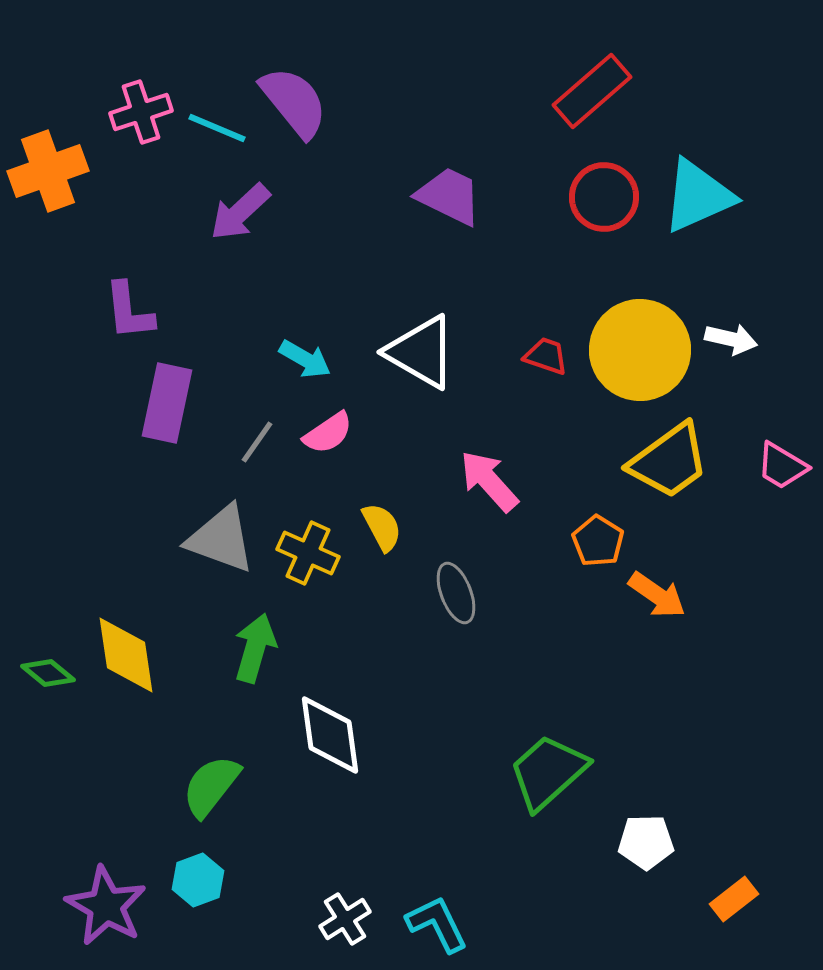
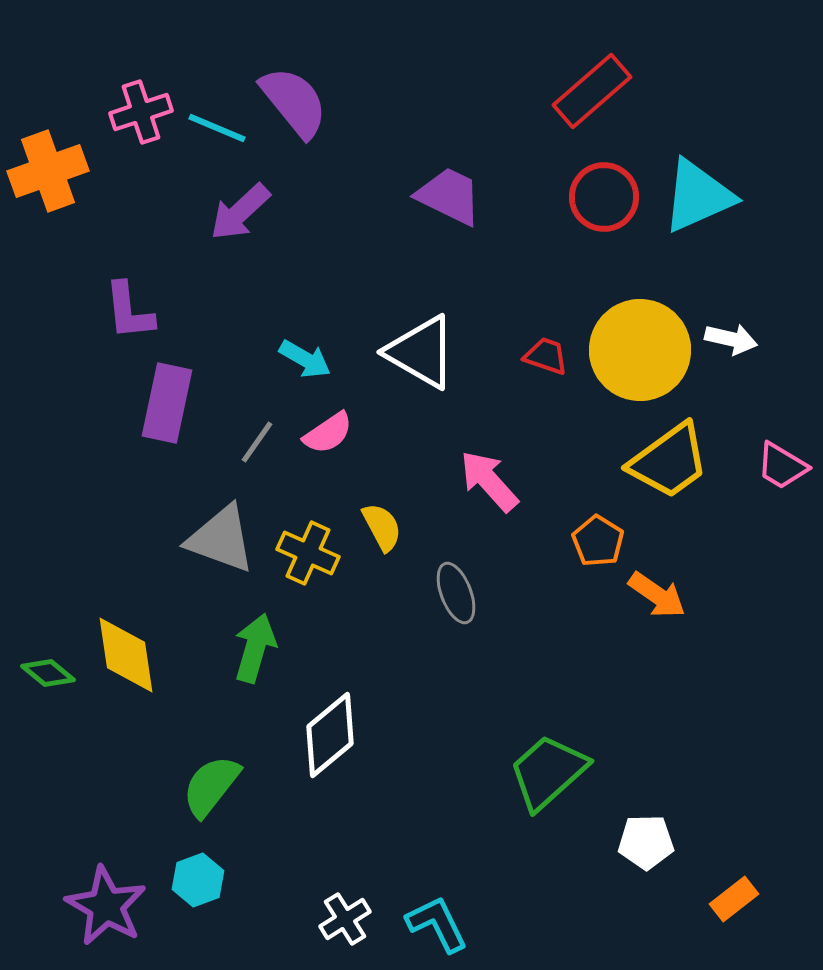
white diamond: rotated 58 degrees clockwise
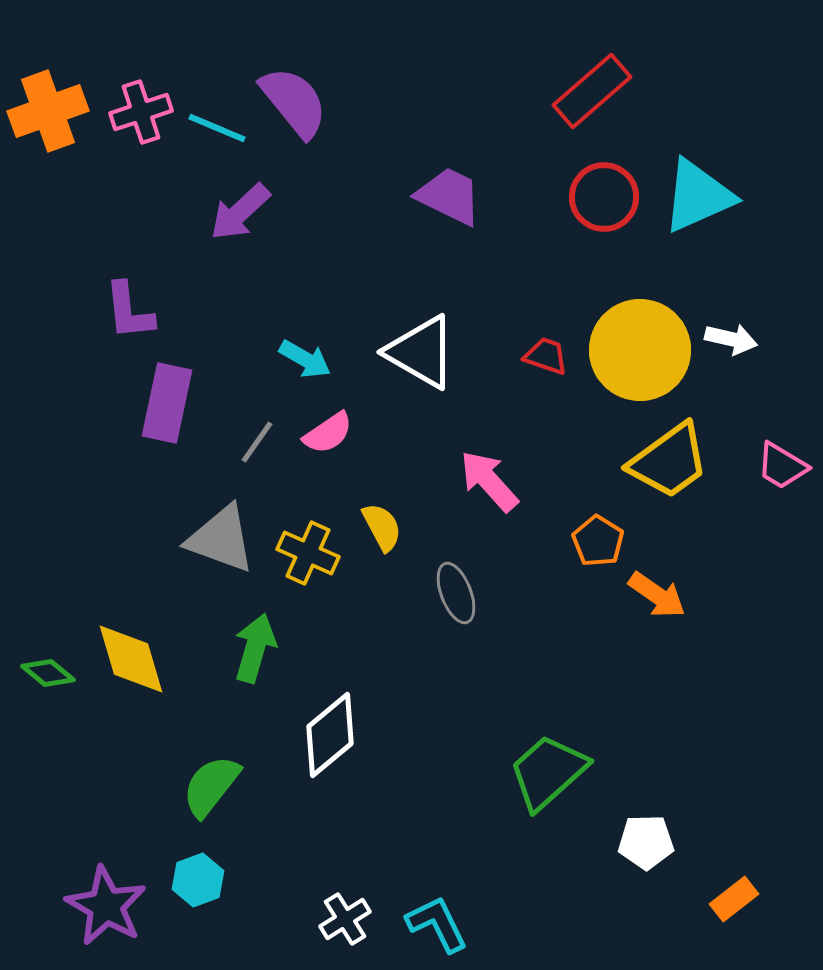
orange cross: moved 60 px up
yellow diamond: moved 5 px right, 4 px down; rotated 8 degrees counterclockwise
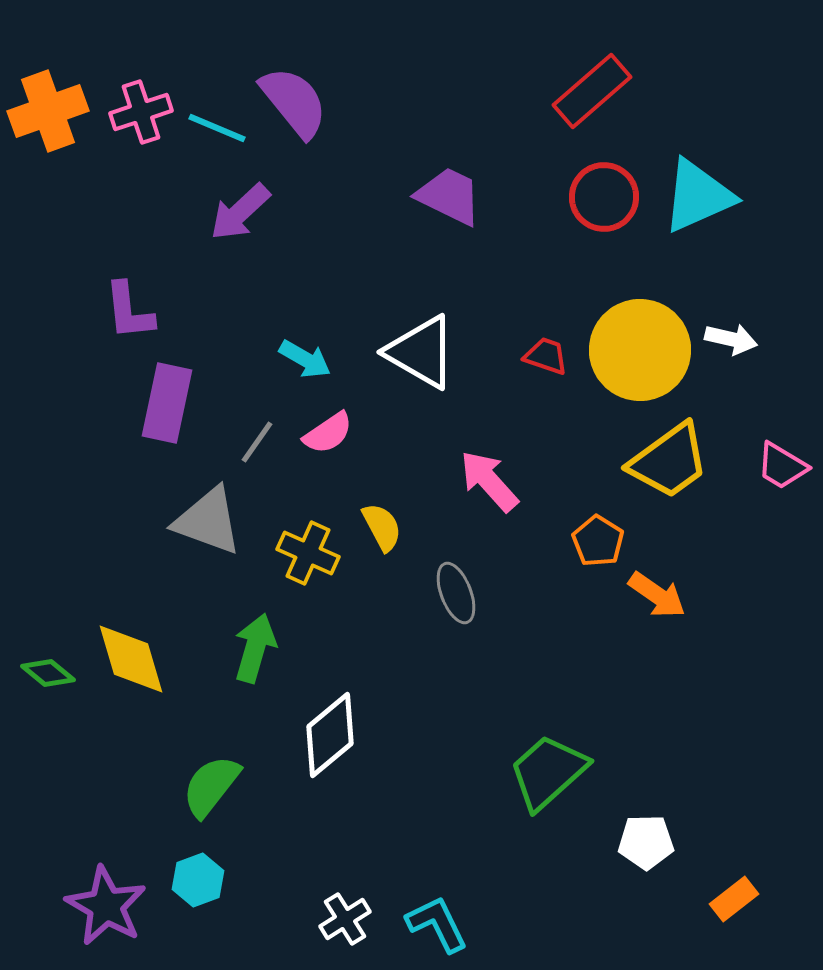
gray triangle: moved 13 px left, 18 px up
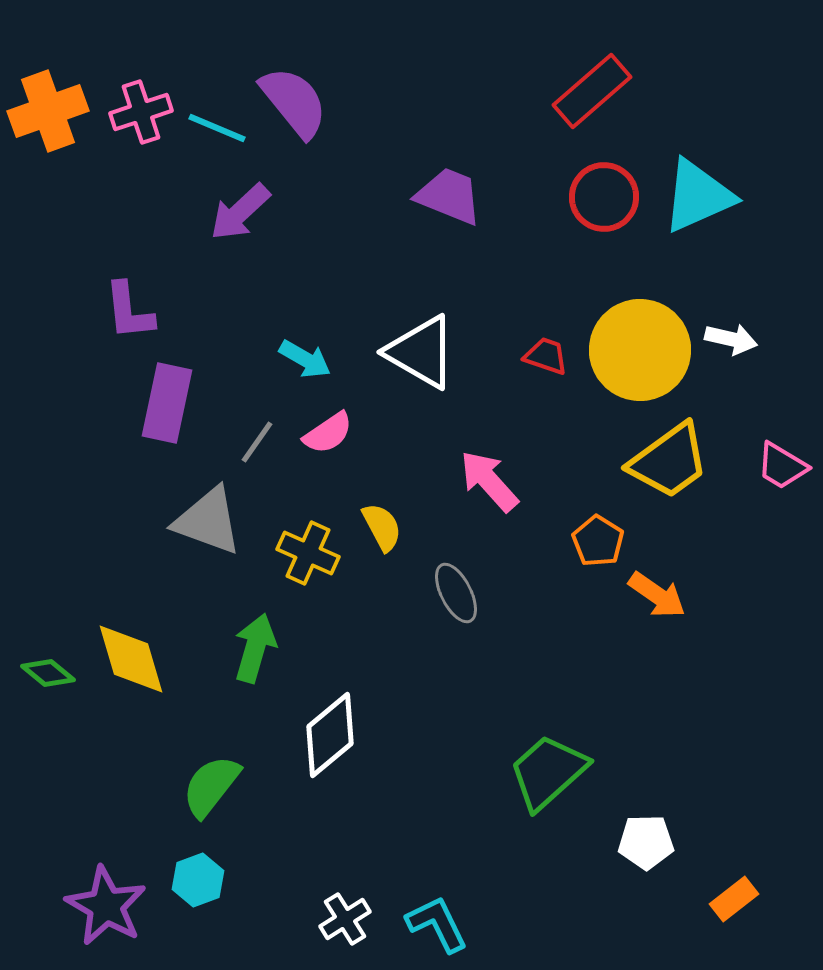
purple trapezoid: rotated 4 degrees counterclockwise
gray ellipse: rotated 6 degrees counterclockwise
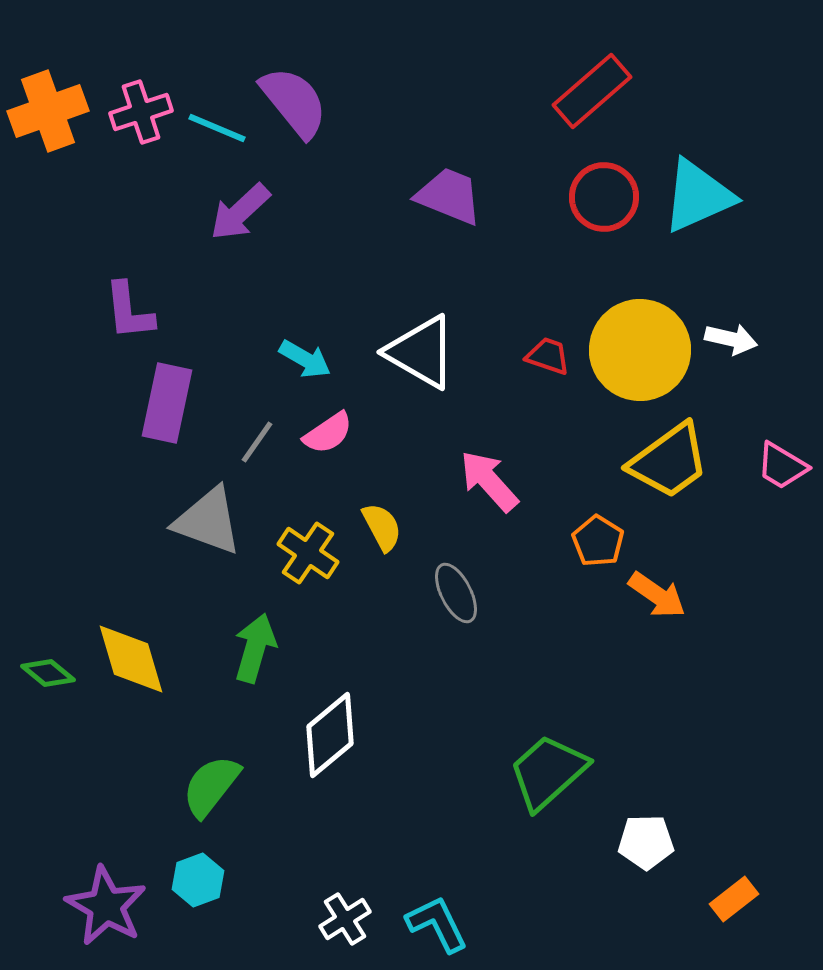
red trapezoid: moved 2 px right
yellow cross: rotated 10 degrees clockwise
